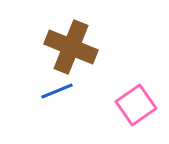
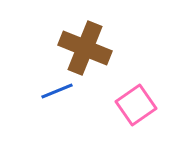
brown cross: moved 14 px right, 1 px down
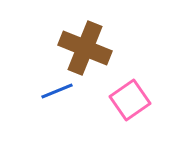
pink square: moved 6 px left, 5 px up
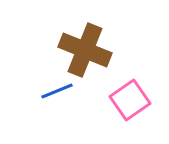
brown cross: moved 2 px down
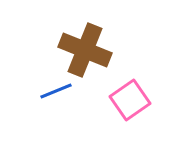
blue line: moved 1 px left
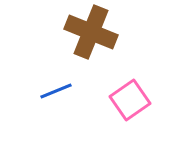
brown cross: moved 6 px right, 18 px up
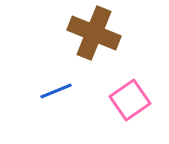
brown cross: moved 3 px right, 1 px down
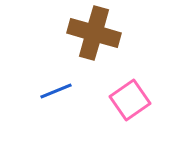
brown cross: rotated 6 degrees counterclockwise
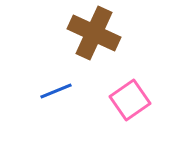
brown cross: rotated 9 degrees clockwise
